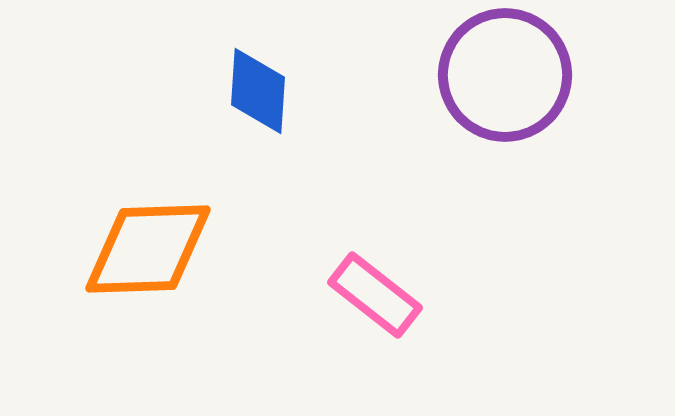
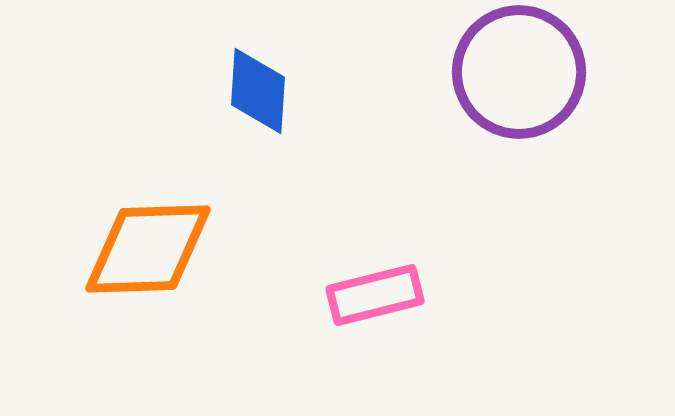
purple circle: moved 14 px right, 3 px up
pink rectangle: rotated 52 degrees counterclockwise
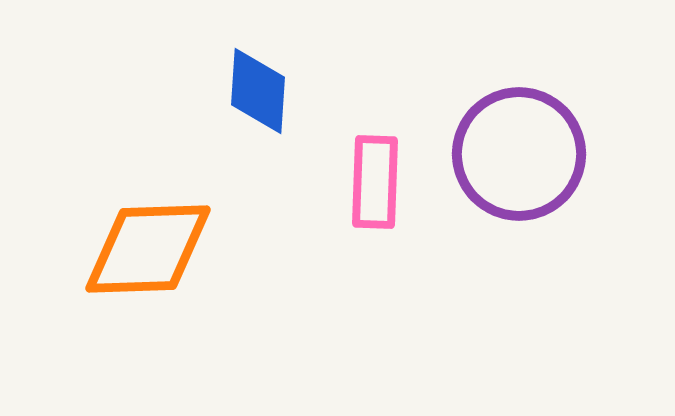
purple circle: moved 82 px down
pink rectangle: moved 113 px up; rotated 74 degrees counterclockwise
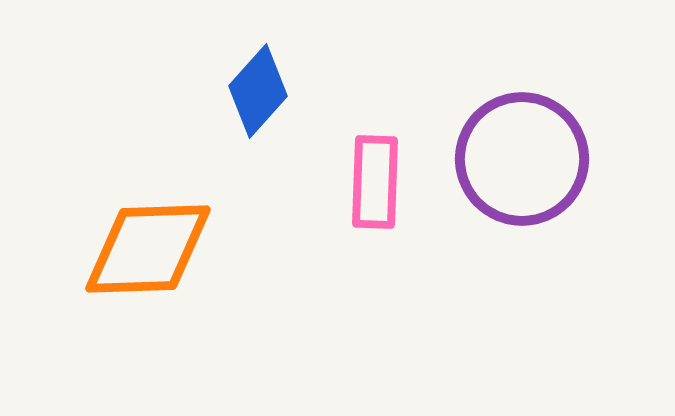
blue diamond: rotated 38 degrees clockwise
purple circle: moved 3 px right, 5 px down
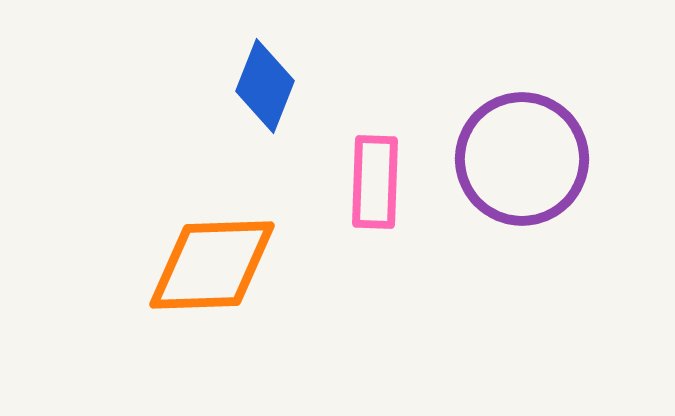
blue diamond: moved 7 px right, 5 px up; rotated 20 degrees counterclockwise
orange diamond: moved 64 px right, 16 px down
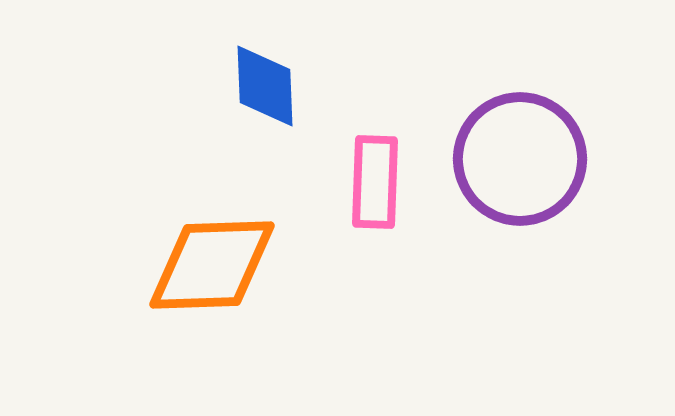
blue diamond: rotated 24 degrees counterclockwise
purple circle: moved 2 px left
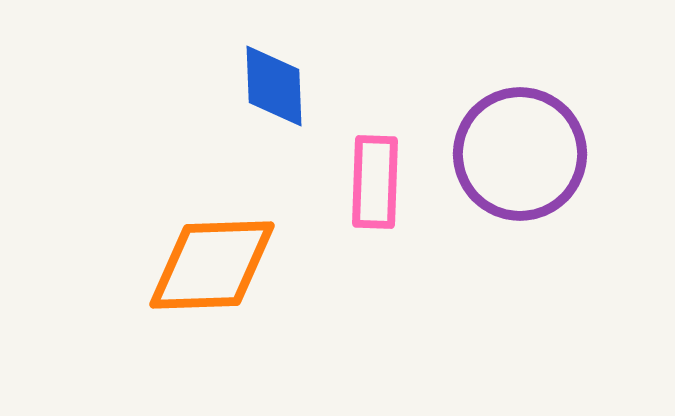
blue diamond: moved 9 px right
purple circle: moved 5 px up
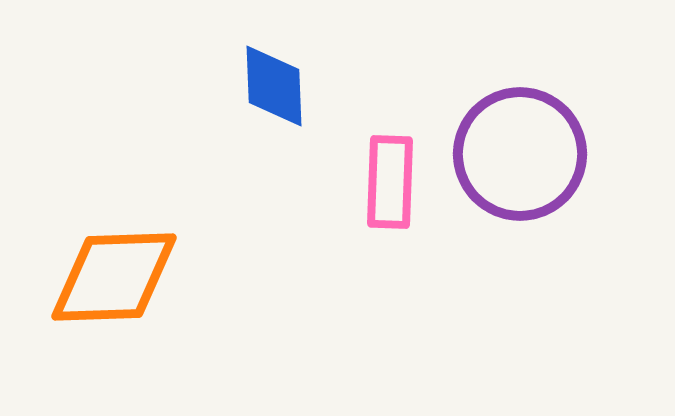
pink rectangle: moved 15 px right
orange diamond: moved 98 px left, 12 px down
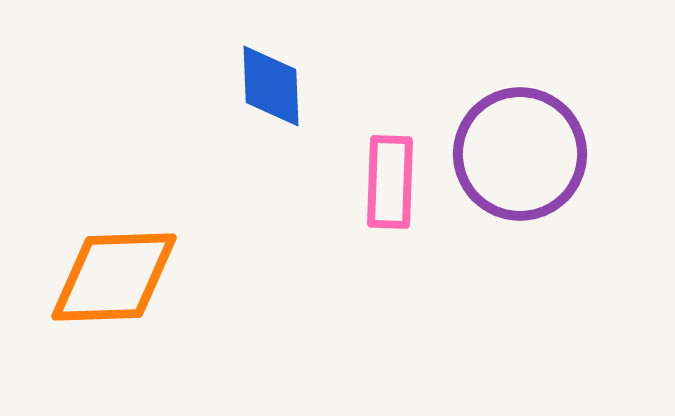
blue diamond: moved 3 px left
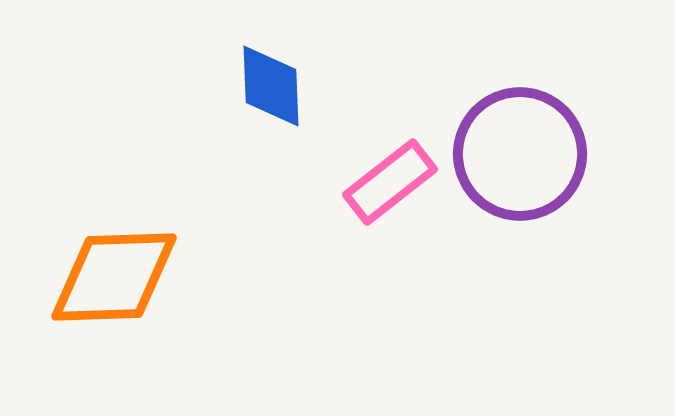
pink rectangle: rotated 50 degrees clockwise
